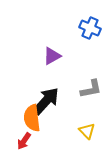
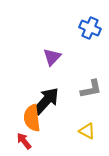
purple triangle: moved 1 px down; rotated 18 degrees counterclockwise
yellow triangle: rotated 18 degrees counterclockwise
red arrow: rotated 108 degrees clockwise
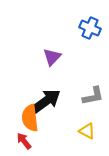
gray L-shape: moved 2 px right, 7 px down
black arrow: rotated 12 degrees clockwise
orange semicircle: moved 2 px left
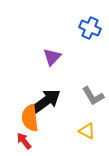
gray L-shape: rotated 70 degrees clockwise
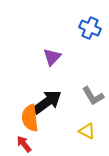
black arrow: moved 1 px right, 1 px down
red arrow: moved 3 px down
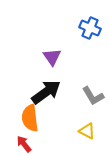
purple triangle: rotated 18 degrees counterclockwise
black arrow: moved 1 px left, 10 px up
